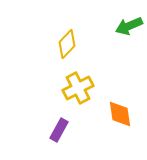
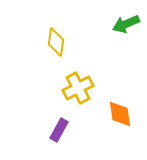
green arrow: moved 3 px left, 2 px up
yellow diamond: moved 11 px left, 2 px up; rotated 36 degrees counterclockwise
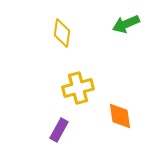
yellow diamond: moved 6 px right, 9 px up
yellow cross: rotated 12 degrees clockwise
orange diamond: moved 2 px down
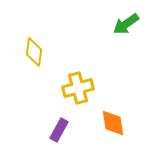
green arrow: rotated 12 degrees counterclockwise
yellow diamond: moved 28 px left, 19 px down
orange diamond: moved 7 px left, 7 px down
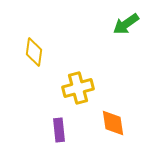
purple rectangle: rotated 35 degrees counterclockwise
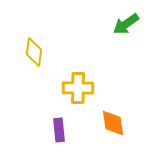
yellow cross: rotated 16 degrees clockwise
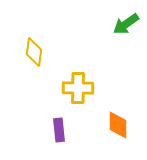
orange diamond: moved 5 px right, 2 px down; rotated 8 degrees clockwise
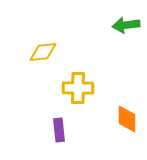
green arrow: moved 1 px down; rotated 28 degrees clockwise
yellow diamond: moved 9 px right; rotated 76 degrees clockwise
orange diamond: moved 9 px right, 6 px up
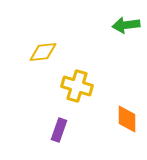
yellow cross: moved 1 px left, 2 px up; rotated 16 degrees clockwise
purple rectangle: rotated 25 degrees clockwise
